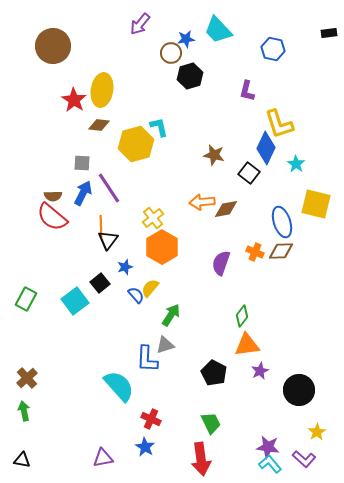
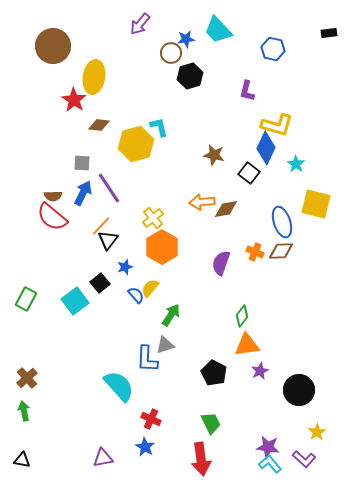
yellow ellipse at (102, 90): moved 8 px left, 13 px up
yellow L-shape at (279, 124): moved 2 px left, 1 px down; rotated 56 degrees counterclockwise
orange line at (101, 226): rotated 45 degrees clockwise
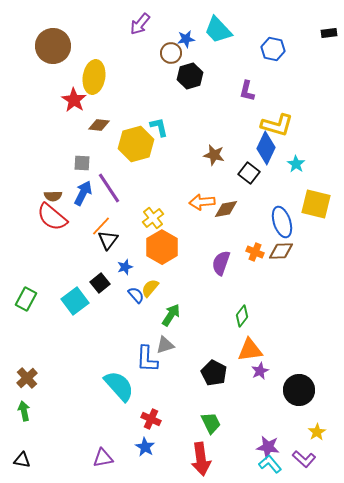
orange triangle at (247, 345): moved 3 px right, 5 px down
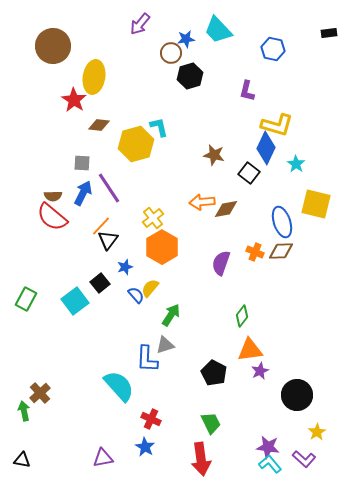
brown cross at (27, 378): moved 13 px right, 15 px down
black circle at (299, 390): moved 2 px left, 5 px down
